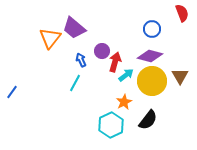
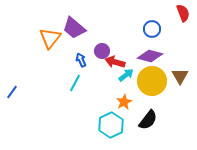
red semicircle: moved 1 px right
red arrow: rotated 90 degrees counterclockwise
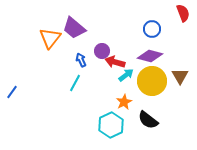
black semicircle: rotated 90 degrees clockwise
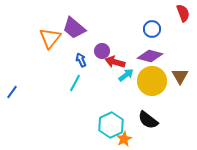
orange star: moved 37 px down
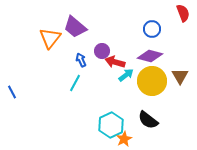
purple trapezoid: moved 1 px right, 1 px up
blue line: rotated 64 degrees counterclockwise
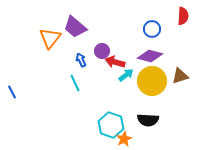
red semicircle: moved 3 px down; rotated 24 degrees clockwise
brown triangle: rotated 42 degrees clockwise
cyan line: rotated 54 degrees counterclockwise
black semicircle: rotated 35 degrees counterclockwise
cyan hexagon: rotated 15 degrees counterclockwise
